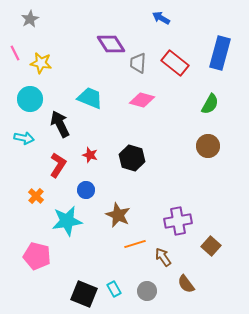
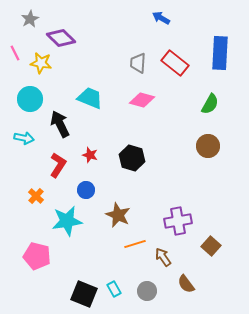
purple diamond: moved 50 px left, 6 px up; rotated 12 degrees counterclockwise
blue rectangle: rotated 12 degrees counterclockwise
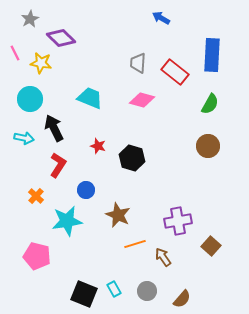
blue rectangle: moved 8 px left, 2 px down
red rectangle: moved 9 px down
black arrow: moved 6 px left, 4 px down
red star: moved 8 px right, 9 px up
brown semicircle: moved 4 px left, 15 px down; rotated 102 degrees counterclockwise
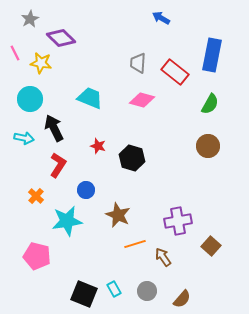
blue rectangle: rotated 8 degrees clockwise
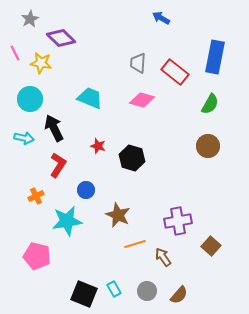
blue rectangle: moved 3 px right, 2 px down
orange cross: rotated 21 degrees clockwise
brown semicircle: moved 3 px left, 4 px up
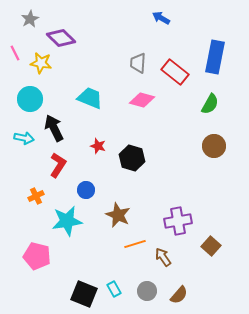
brown circle: moved 6 px right
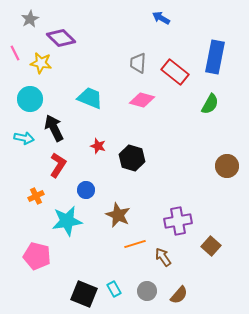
brown circle: moved 13 px right, 20 px down
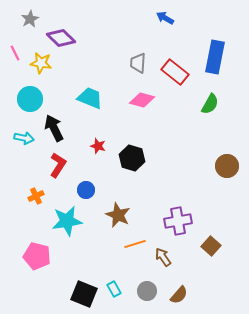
blue arrow: moved 4 px right
